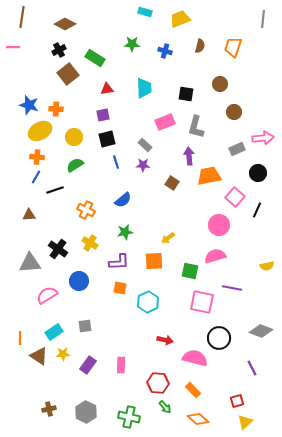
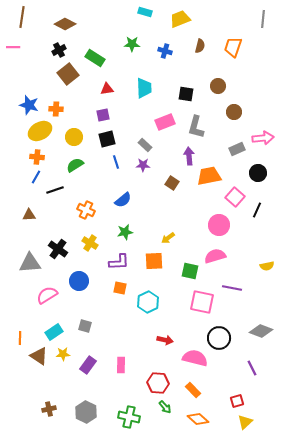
brown circle at (220, 84): moved 2 px left, 2 px down
gray square at (85, 326): rotated 24 degrees clockwise
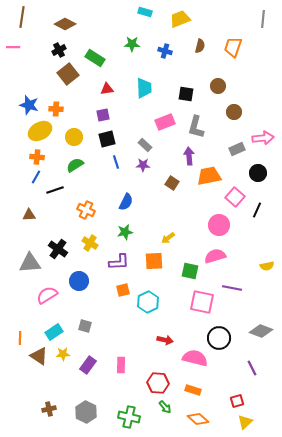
blue semicircle at (123, 200): moved 3 px right, 2 px down; rotated 24 degrees counterclockwise
orange square at (120, 288): moved 3 px right, 2 px down; rotated 24 degrees counterclockwise
orange rectangle at (193, 390): rotated 28 degrees counterclockwise
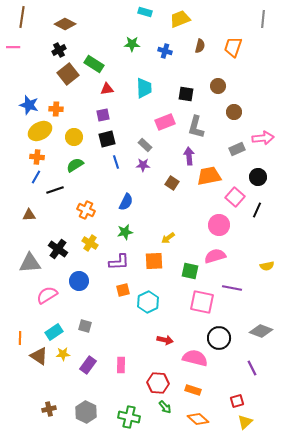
green rectangle at (95, 58): moved 1 px left, 6 px down
black circle at (258, 173): moved 4 px down
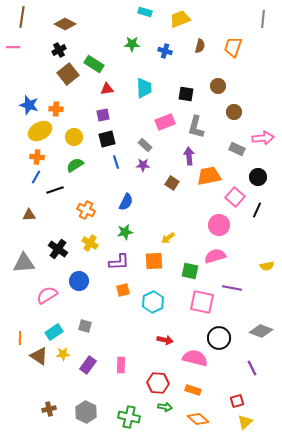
gray rectangle at (237, 149): rotated 49 degrees clockwise
gray triangle at (30, 263): moved 6 px left
cyan hexagon at (148, 302): moved 5 px right
green arrow at (165, 407): rotated 40 degrees counterclockwise
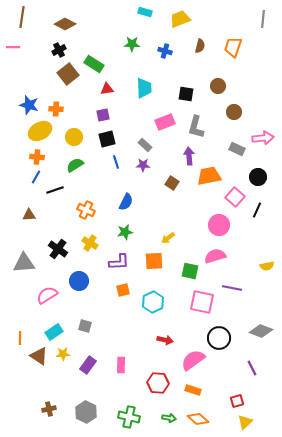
pink semicircle at (195, 358): moved 2 px left, 2 px down; rotated 50 degrees counterclockwise
green arrow at (165, 407): moved 4 px right, 11 px down
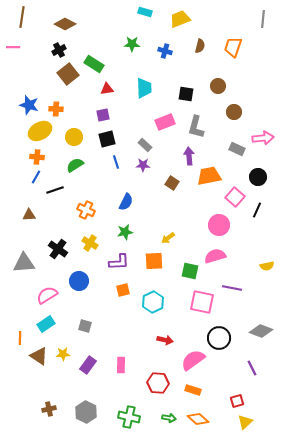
cyan rectangle at (54, 332): moved 8 px left, 8 px up
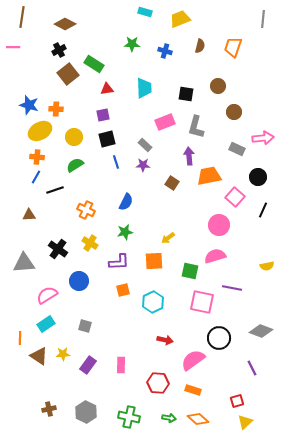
black line at (257, 210): moved 6 px right
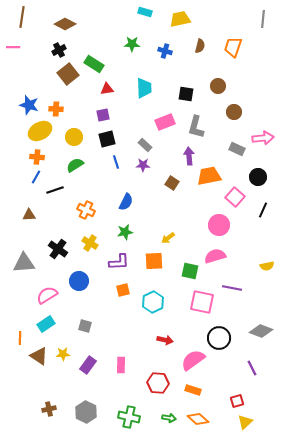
yellow trapezoid at (180, 19): rotated 10 degrees clockwise
